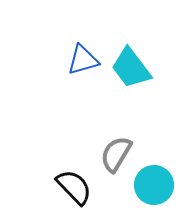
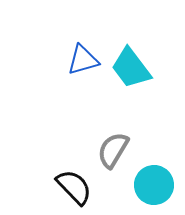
gray semicircle: moved 3 px left, 4 px up
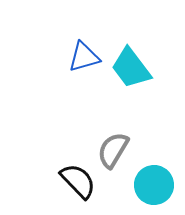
blue triangle: moved 1 px right, 3 px up
black semicircle: moved 4 px right, 6 px up
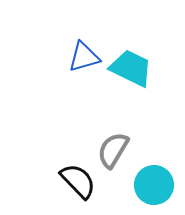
cyan trapezoid: rotated 153 degrees clockwise
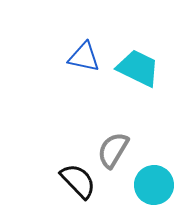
blue triangle: rotated 28 degrees clockwise
cyan trapezoid: moved 7 px right
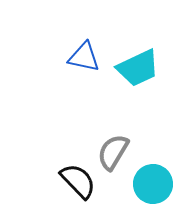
cyan trapezoid: rotated 129 degrees clockwise
gray semicircle: moved 2 px down
cyan circle: moved 1 px left, 1 px up
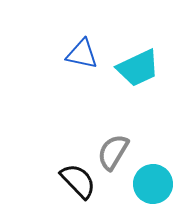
blue triangle: moved 2 px left, 3 px up
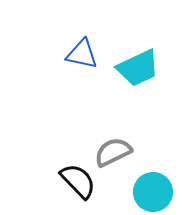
gray semicircle: rotated 33 degrees clockwise
cyan circle: moved 8 px down
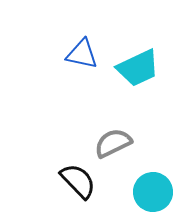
gray semicircle: moved 9 px up
